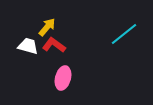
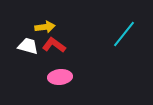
yellow arrow: moved 2 px left; rotated 42 degrees clockwise
cyan line: rotated 12 degrees counterclockwise
pink ellipse: moved 3 px left, 1 px up; rotated 70 degrees clockwise
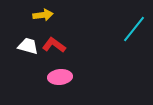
yellow arrow: moved 2 px left, 12 px up
cyan line: moved 10 px right, 5 px up
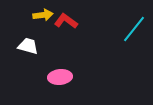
red L-shape: moved 12 px right, 24 px up
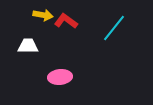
yellow arrow: rotated 18 degrees clockwise
cyan line: moved 20 px left, 1 px up
white trapezoid: rotated 15 degrees counterclockwise
